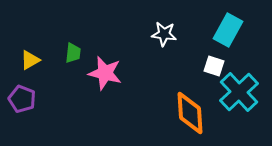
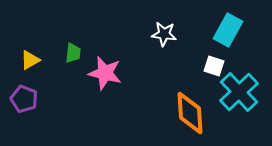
purple pentagon: moved 2 px right
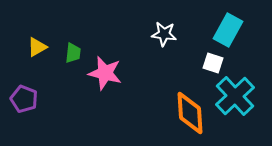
yellow triangle: moved 7 px right, 13 px up
white square: moved 1 px left, 3 px up
cyan cross: moved 4 px left, 4 px down
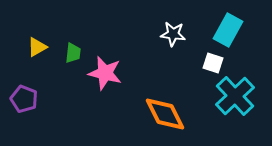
white star: moved 9 px right
orange diamond: moved 25 px left, 1 px down; rotated 24 degrees counterclockwise
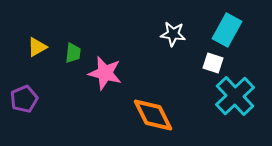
cyan rectangle: moved 1 px left
purple pentagon: rotated 28 degrees clockwise
orange diamond: moved 12 px left, 1 px down
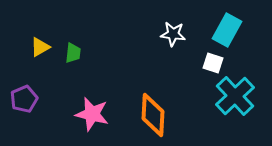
yellow triangle: moved 3 px right
pink star: moved 13 px left, 41 px down
orange diamond: rotated 30 degrees clockwise
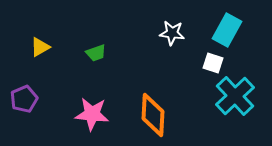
white star: moved 1 px left, 1 px up
green trapezoid: moved 23 px right; rotated 65 degrees clockwise
pink star: rotated 8 degrees counterclockwise
